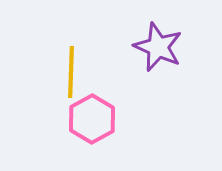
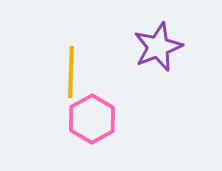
purple star: rotated 27 degrees clockwise
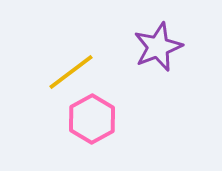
yellow line: rotated 51 degrees clockwise
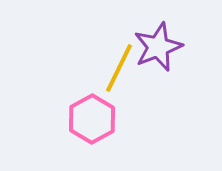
yellow line: moved 48 px right, 4 px up; rotated 27 degrees counterclockwise
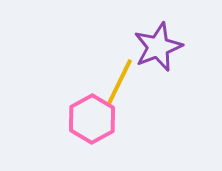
yellow line: moved 15 px down
